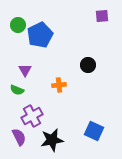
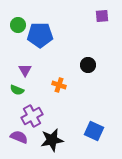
blue pentagon: rotated 25 degrees clockwise
orange cross: rotated 24 degrees clockwise
purple semicircle: rotated 42 degrees counterclockwise
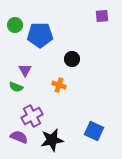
green circle: moved 3 px left
black circle: moved 16 px left, 6 px up
green semicircle: moved 1 px left, 3 px up
